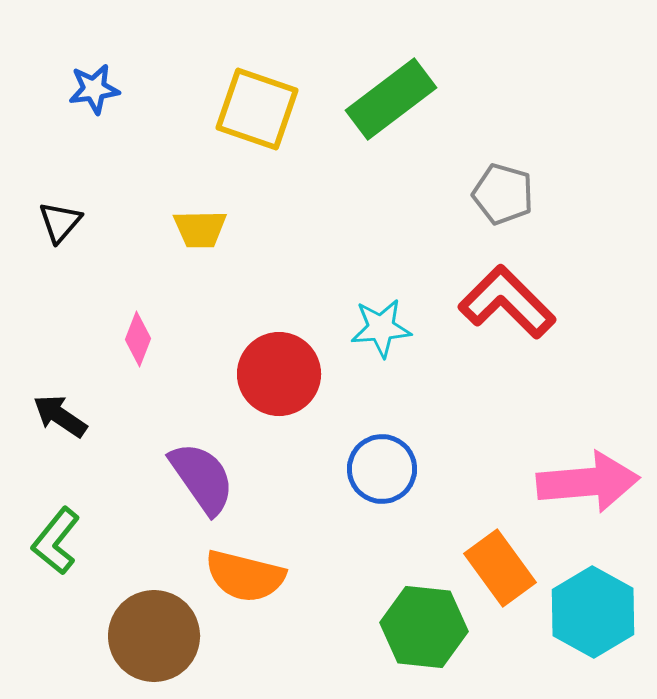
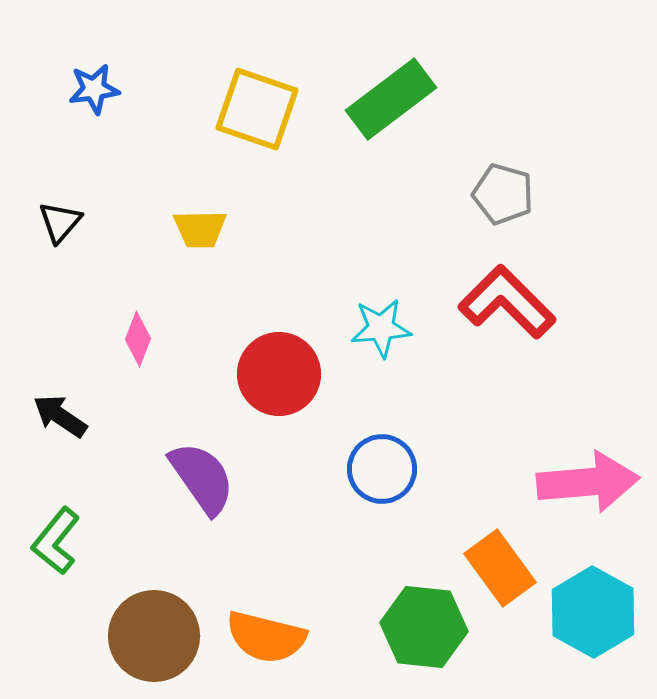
orange semicircle: moved 21 px right, 61 px down
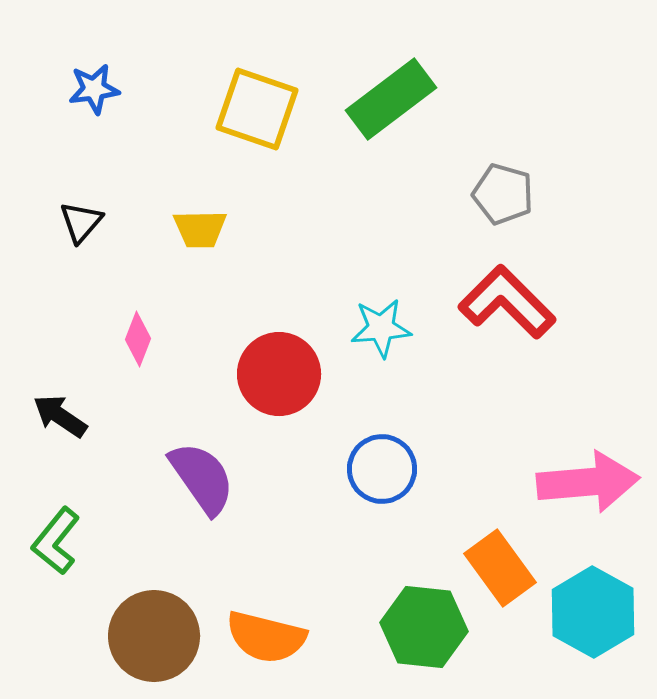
black triangle: moved 21 px right
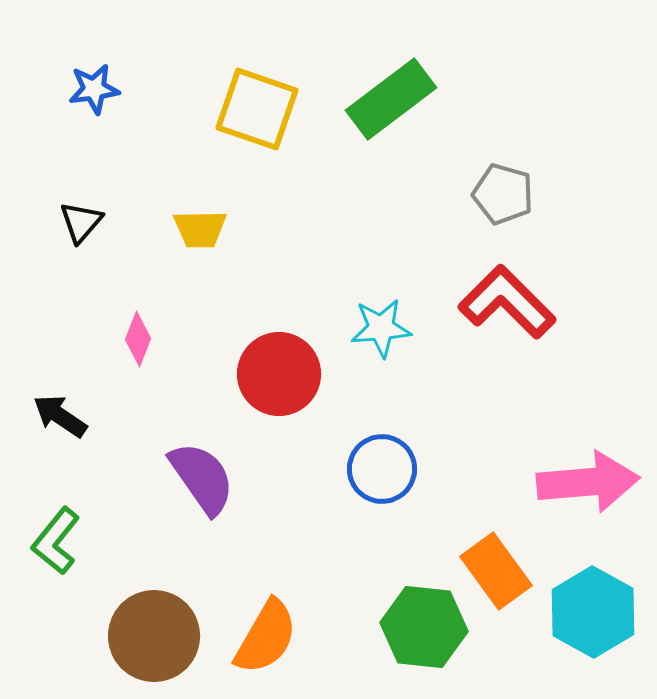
orange rectangle: moved 4 px left, 3 px down
orange semicircle: rotated 74 degrees counterclockwise
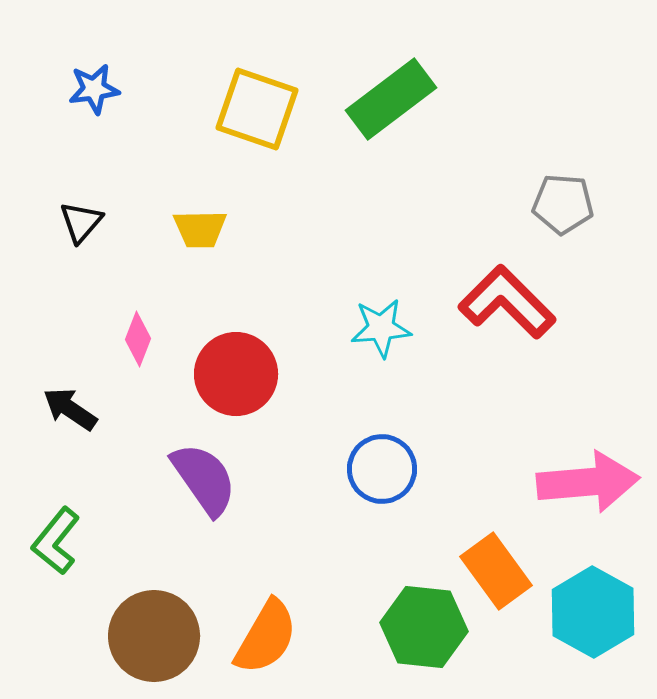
gray pentagon: moved 60 px right, 10 px down; rotated 12 degrees counterclockwise
red circle: moved 43 px left
black arrow: moved 10 px right, 7 px up
purple semicircle: moved 2 px right, 1 px down
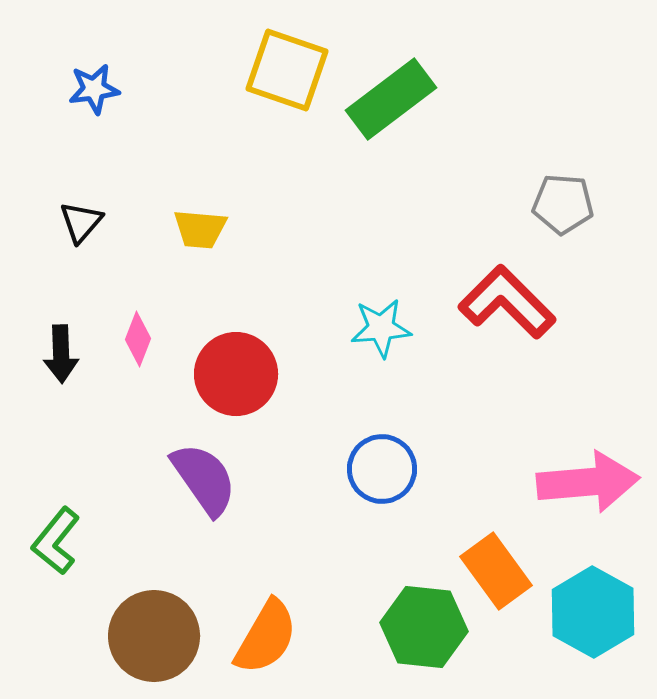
yellow square: moved 30 px right, 39 px up
yellow trapezoid: rotated 6 degrees clockwise
black arrow: moved 9 px left, 55 px up; rotated 126 degrees counterclockwise
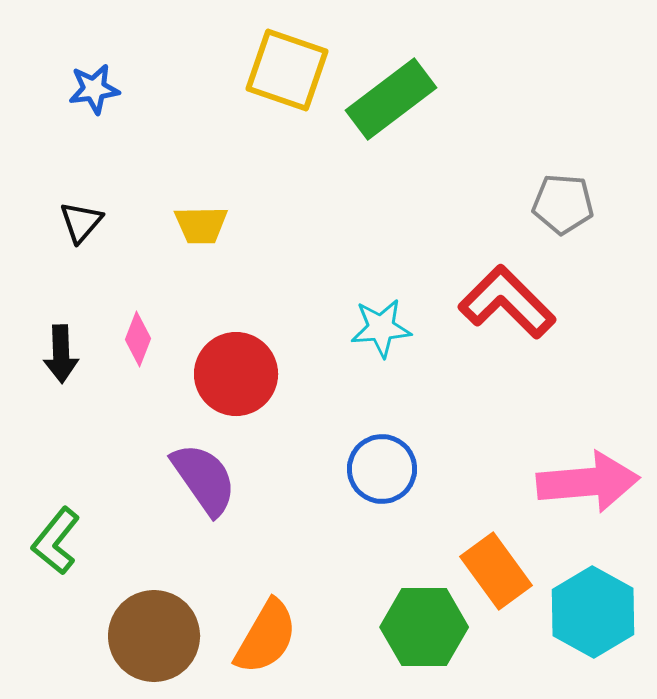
yellow trapezoid: moved 1 px right, 4 px up; rotated 6 degrees counterclockwise
green hexagon: rotated 6 degrees counterclockwise
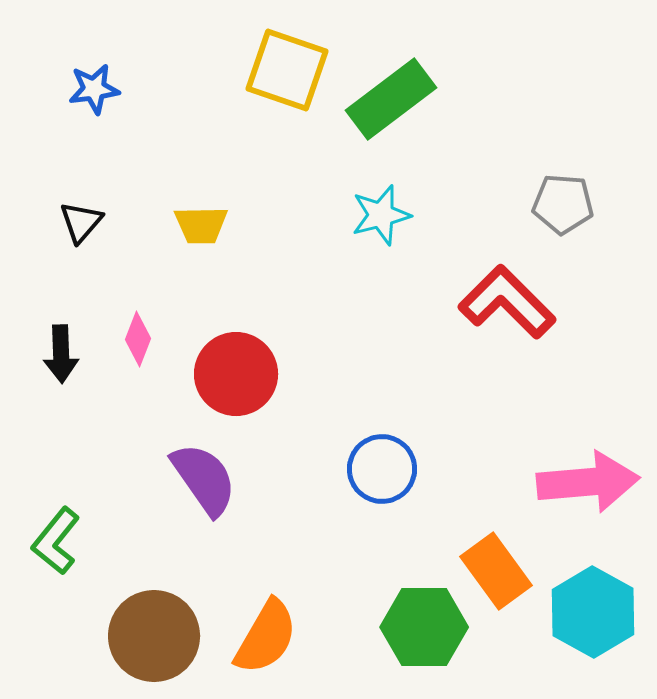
cyan star: moved 113 px up; rotated 10 degrees counterclockwise
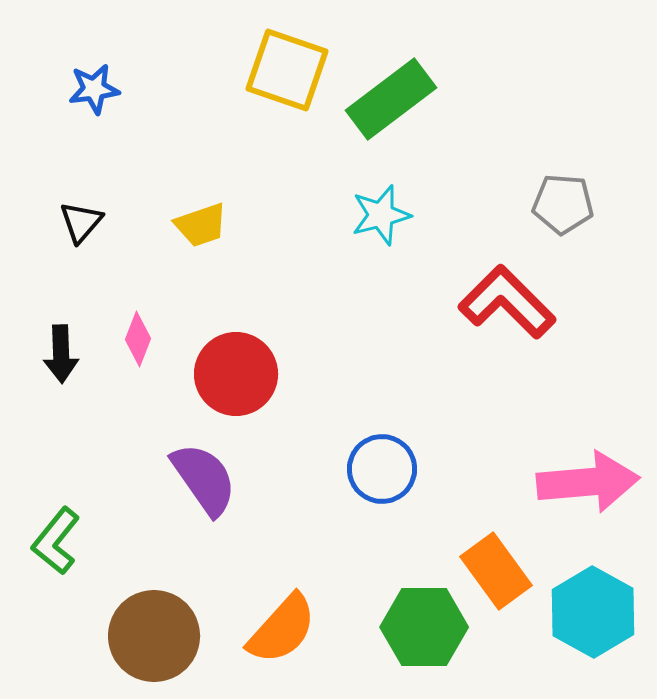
yellow trapezoid: rotated 18 degrees counterclockwise
orange semicircle: moved 16 px right, 8 px up; rotated 12 degrees clockwise
